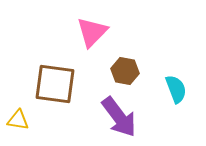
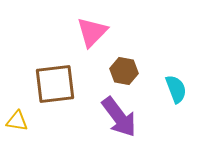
brown hexagon: moved 1 px left
brown square: rotated 15 degrees counterclockwise
yellow triangle: moved 1 px left, 1 px down
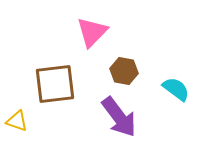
cyan semicircle: rotated 32 degrees counterclockwise
yellow triangle: rotated 10 degrees clockwise
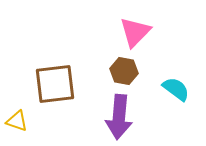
pink triangle: moved 43 px right
purple arrow: rotated 42 degrees clockwise
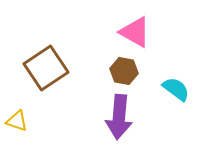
pink triangle: rotated 44 degrees counterclockwise
brown square: moved 9 px left, 16 px up; rotated 27 degrees counterclockwise
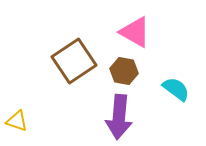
brown square: moved 28 px right, 7 px up
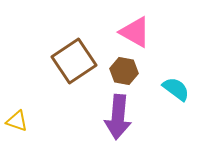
purple arrow: moved 1 px left
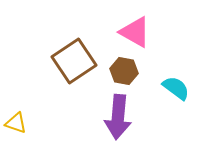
cyan semicircle: moved 1 px up
yellow triangle: moved 1 px left, 2 px down
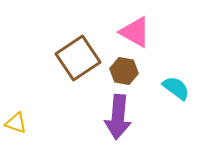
brown square: moved 4 px right, 3 px up
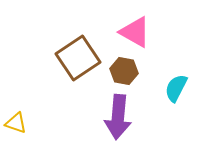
cyan semicircle: rotated 100 degrees counterclockwise
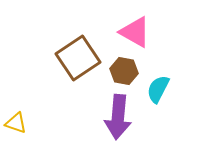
cyan semicircle: moved 18 px left, 1 px down
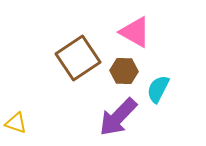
brown hexagon: rotated 8 degrees counterclockwise
purple arrow: rotated 39 degrees clockwise
